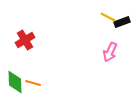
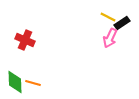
black rectangle: moved 1 px down; rotated 14 degrees counterclockwise
red cross: rotated 36 degrees counterclockwise
pink arrow: moved 14 px up
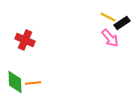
pink arrow: rotated 66 degrees counterclockwise
orange line: rotated 21 degrees counterclockwise
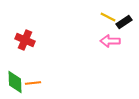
black rectangle: moved 2 px right, 1 px up
pink arrow: moved 3 px down; rotated 132 degrees clockwise
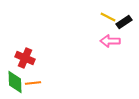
red cross: moved 18 px down
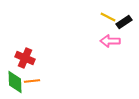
orange line: moved 1 px left, 2 px up
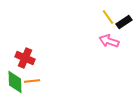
yellow line: rotated 28 degrees clockwise
pink arrow: moved 1 px left; rotated 18 degrees clockwise
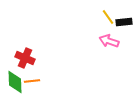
black rectangle: rotated 28 degrees clockwise
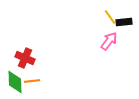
yellow line: moved 2 px right
pink arrow: rotated 108 degrees clockwise
